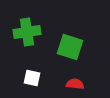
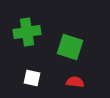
red semicircle: moved 2 px up
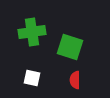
green cross: moved 5 px right
red semicircle: moved 2 px up; rotated 96 degrees counterclockwise
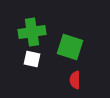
white square: moved 19 px up
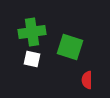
red semicircle: moved 12 px right
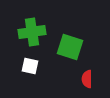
white square: moved 2 px left, 7 px down
red semicircle: moved 1 px up
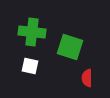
green cross: rotated 16 degrees clockwise
red semicircle: moved 1 px up
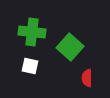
green square: rotated 24 degrees clockwise
